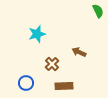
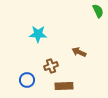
cyan star: moved 1 px right; rotated 18 degrees clockwise
brown cross: moved 1 px left, 2 px down; rotated 24 degrees clockwise
blue circle: moved 1 px right, 3 px up
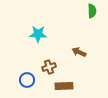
green semicircle: moved 6 px left; rotated 24 degrees clockwise
brown cross: moved 2 px left, 1 px down
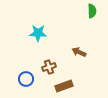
cyan star: moved 1 px up
blue circle: moved 1 px left, 1 px up
brown rectangle: rotated 18 degrees counterclockwise
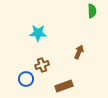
brown arrow: rotated 88 degrees clockwise
brown cross: moved 7 px left, 2 px up
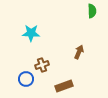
cyan star: moved 7 px left
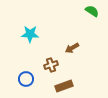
green semicircle: rotated 56 degrees counterclockwise
cyan star: moved 1 px left, 1 px down
brown arrow: moved 7 px left, 4 px up; rotated 144 degrees counterclockwise
brown cross: moved 9 px right
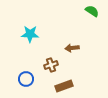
brown arrow: rotated 24 degrees clockwise
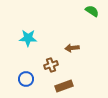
cyan star: moved 2 px left, 4 px down
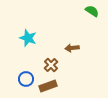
cyan star: rotated 18 degrees clockwise
brown cross: rotated 24 degrees counterclockwise
brown rectangle: moved 16 px left
